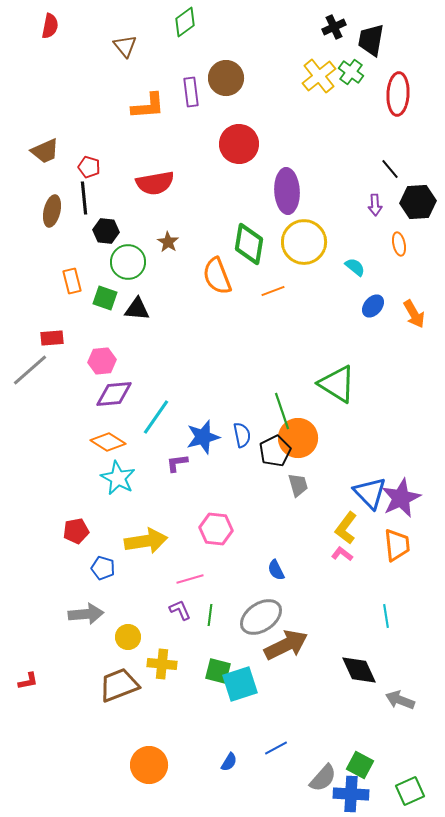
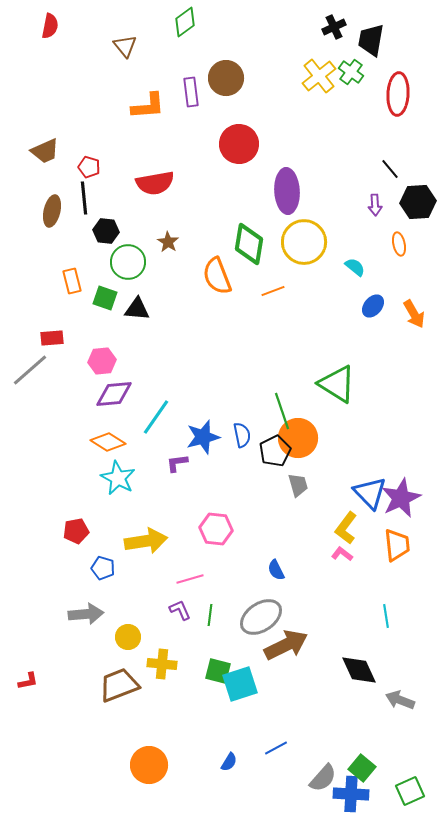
green square at (360, 765): moved 2 px right, 3 px down; rotated 12 degrees clockwise
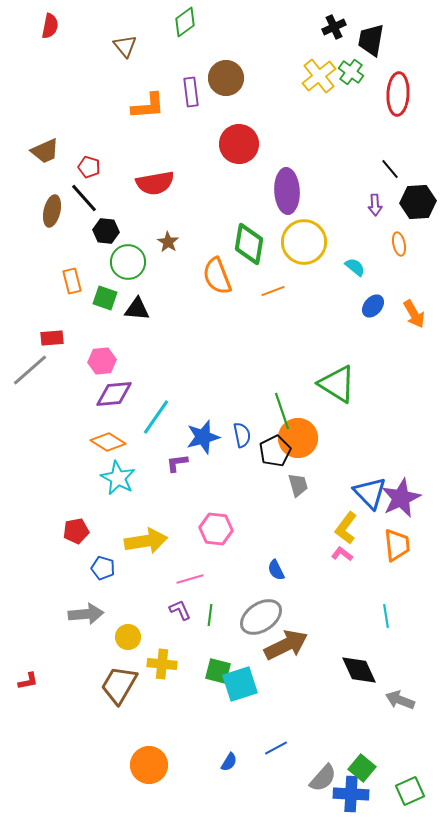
black line at (84, 198): rotated 36 degrees counterclockwise
brown trapezoid at (119, 685): rotated 39 degrees counterclockwise
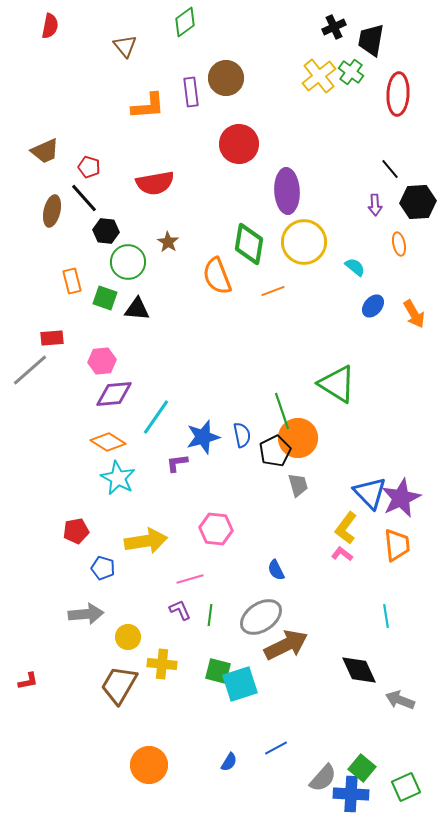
green square at (410, 791): moved 4 px left, 4 px up
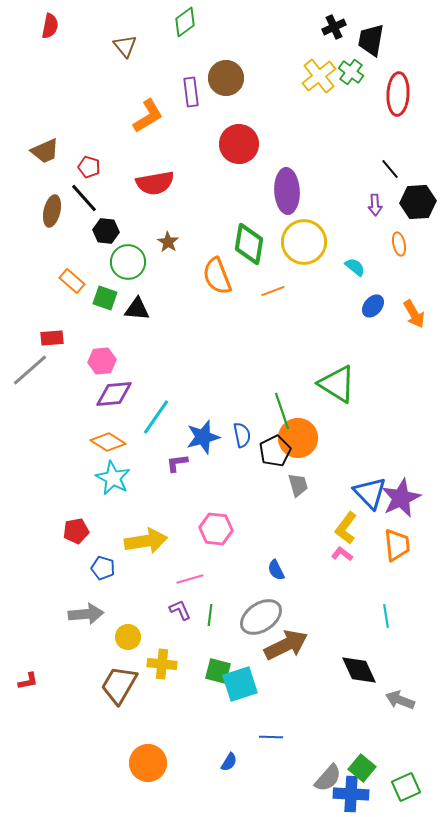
orange L-shape at (148, 106): moved 10 px down; rotated 27 degrees counterclockwise
orange rectangle at (72, 281): rotated 35 degrees counterclockwise
cyan star at (118, 478): moved 5 px left
blue line at (276, 748): moved 5 px left, 11 px up; rotated 30 degrees clockwise
orange circle at (149, 765): moved 1 px left, 2 px up
gray semicircle at (323, 778): moved 5 px right
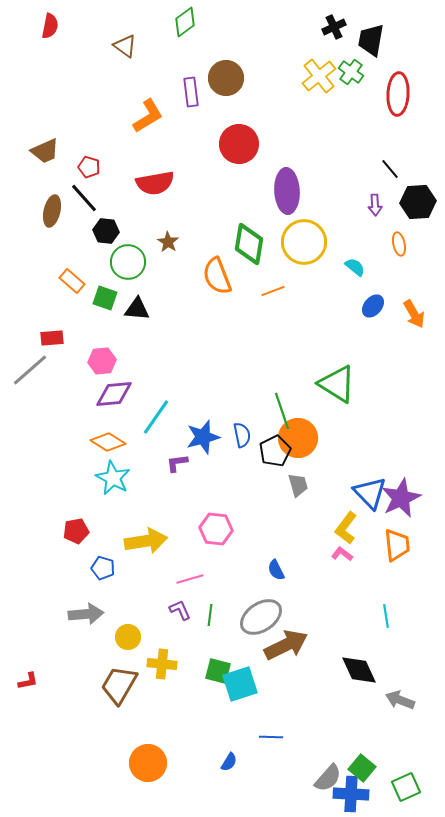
brown triangle at (125, 46): rotated 15 degrees counterclockwise
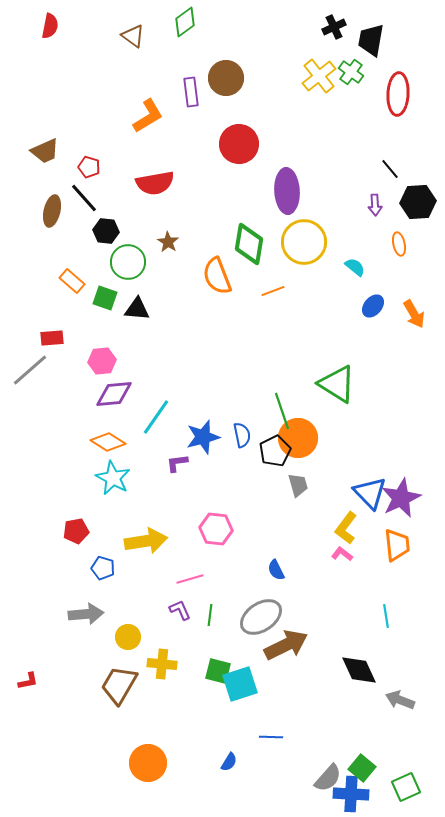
brown triangle at (125, 46): moved 8 px right, 10 px up
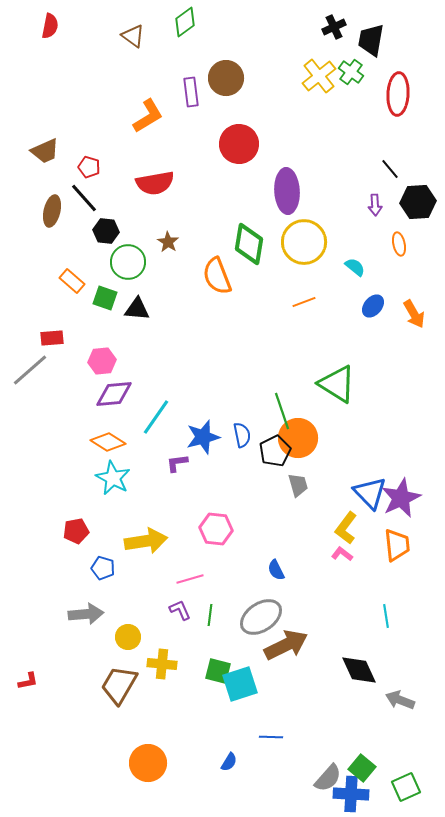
orange line at (273, 291): moved 31 px right, 11 px down
